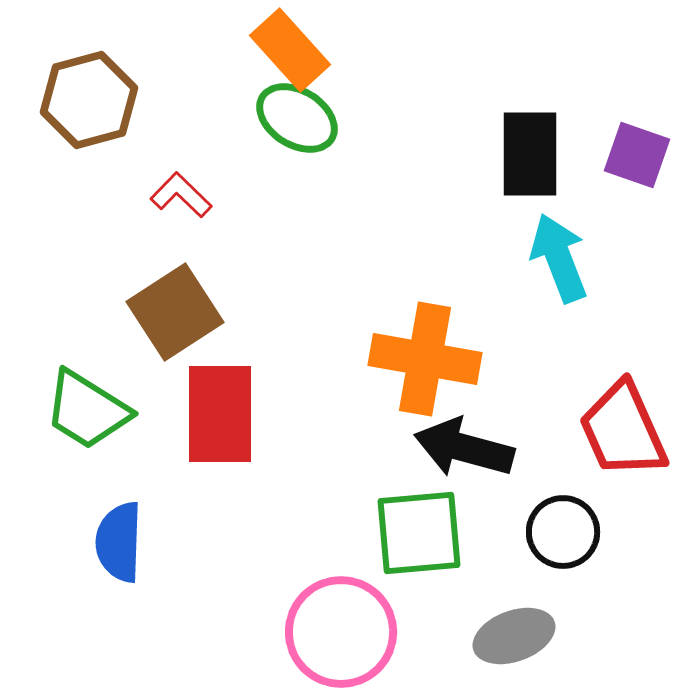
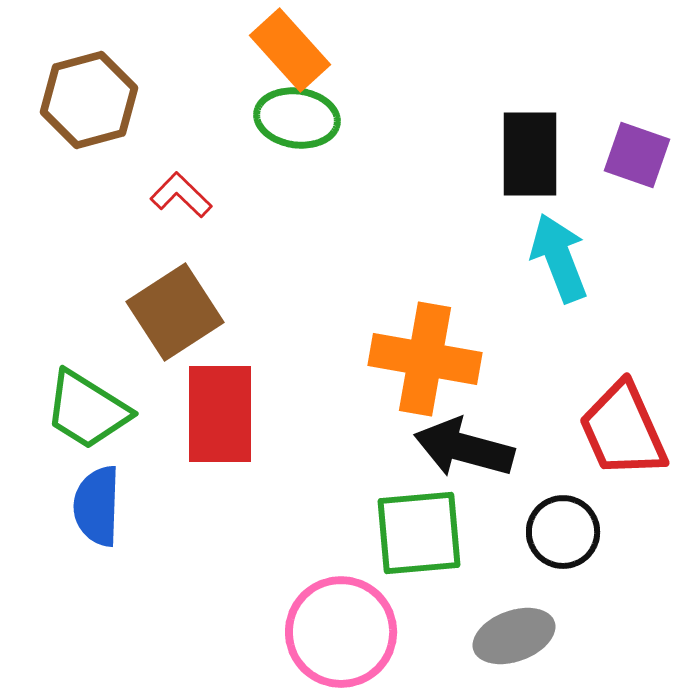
green ellipse: rotated 24 degrees counterclockwise
blue semicircle: moved 22 px left, 36 px up
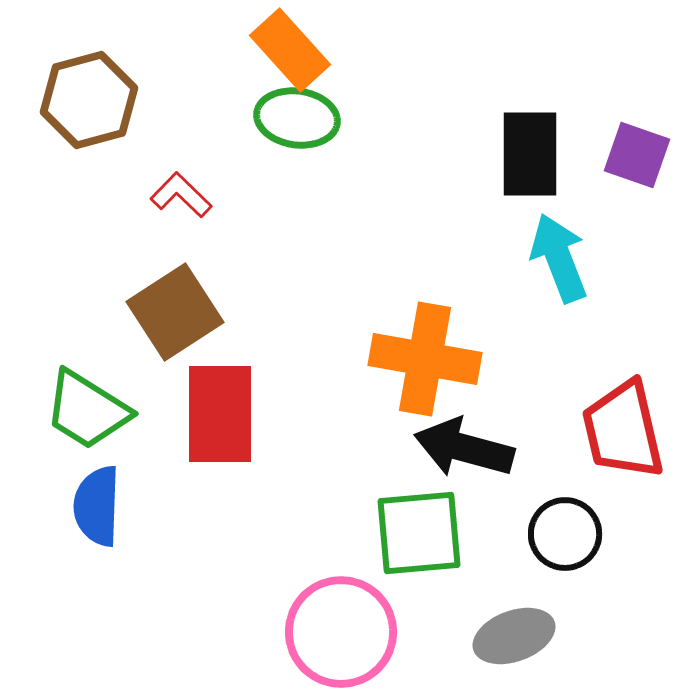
red trapezoid: rotated 11 degrees clockwise
black circle: moved 2 px right, 2 px down
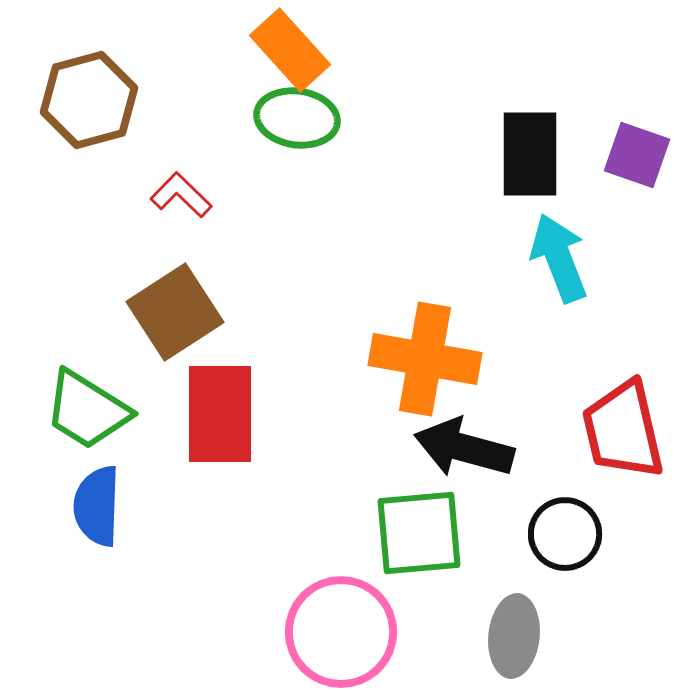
gray ellipse: rotated 64 degrees counterclockwise
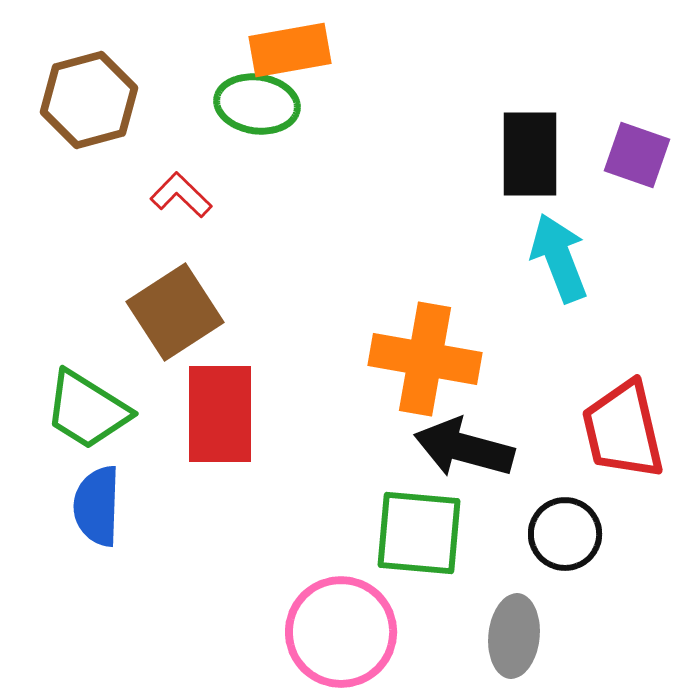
orange rectangle: rotated 58 degrees counterclockwise
green ellipse: moved 40 px left, 14 px up
green square: rotated 10 degrees clockwise
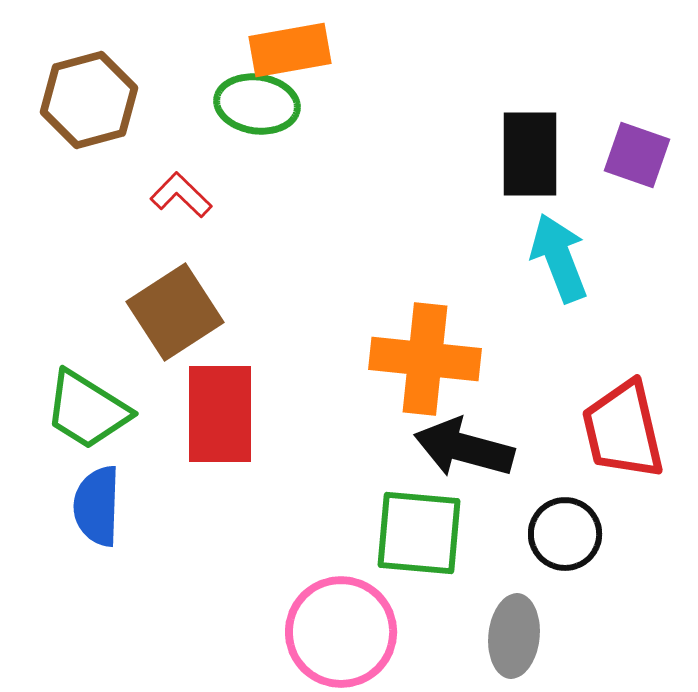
orange cross: rotated 4 degrees counterclockwise
